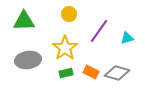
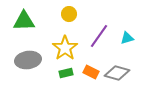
purple line: moved 5 px down
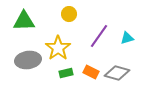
yellow star: moved 7 px left
